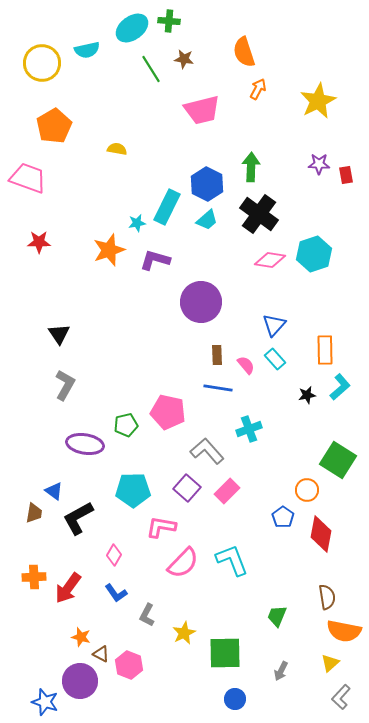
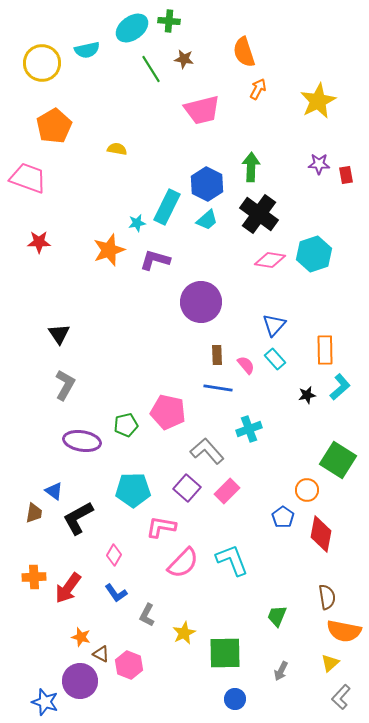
purple ellipse at (85, 444): moved 3 px left, 3 px up
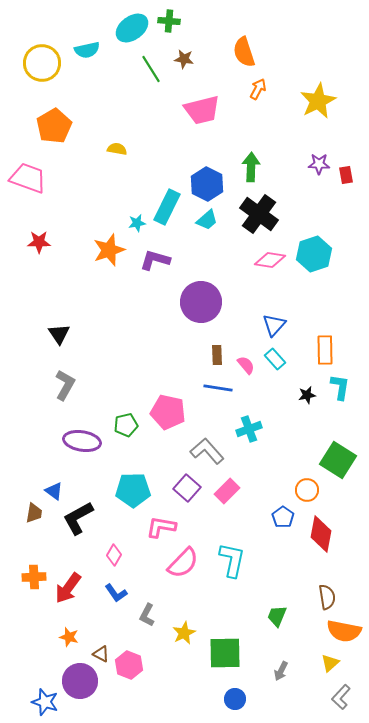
cyan L-shape at (340, 387): rotated 40 degrees counterclockwise
cyan L-shape at (232, 560): rotated 33 degrees clockwise
orange star at (81, 637): moved 12 px left
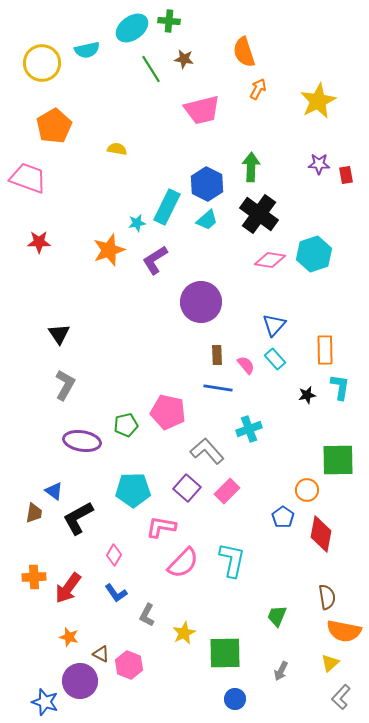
purple L-shape at (155, 260): rotated 48 degrees counterclockwise
green square at (338, 460): rotated 33 degrees counterclockwise
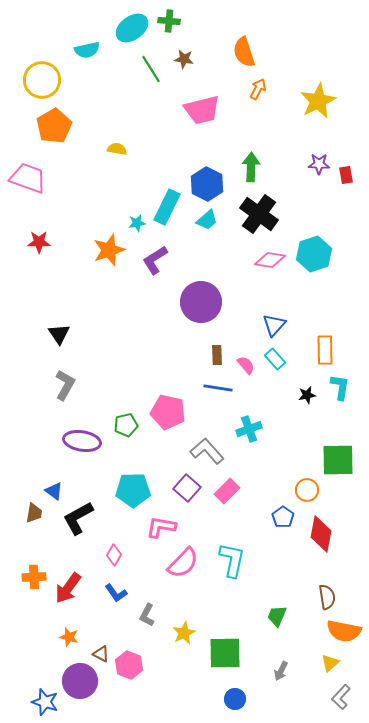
yellow circle at (42, 63): moved 17 px down
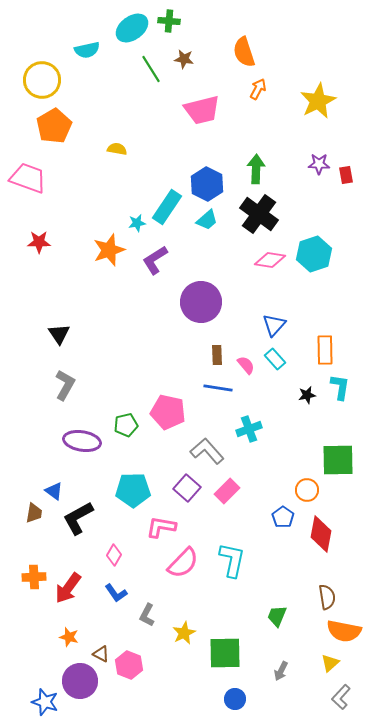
green arrow at (251, 167): moved 5 px right, 2 px down
cyan rectangle at (167, 207): rotated 8 degrees clockwise
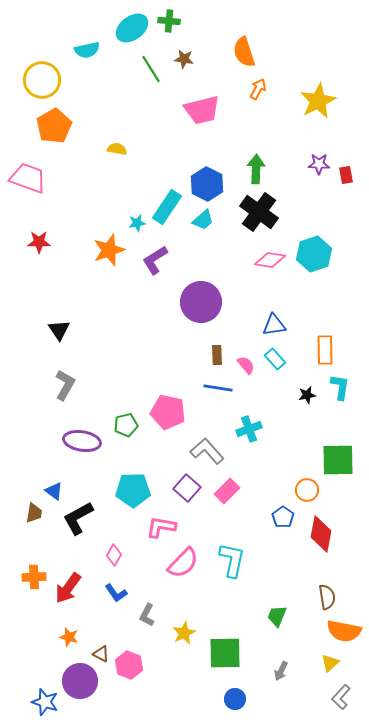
black cross at (259, 214): moved 2 px up
cyan trapezoid at (207, 220): moved 4 px left
blue triangle at (274, 325): rotated 40 degrees clockwise
black triangle at (59, 334): moved 4 px up
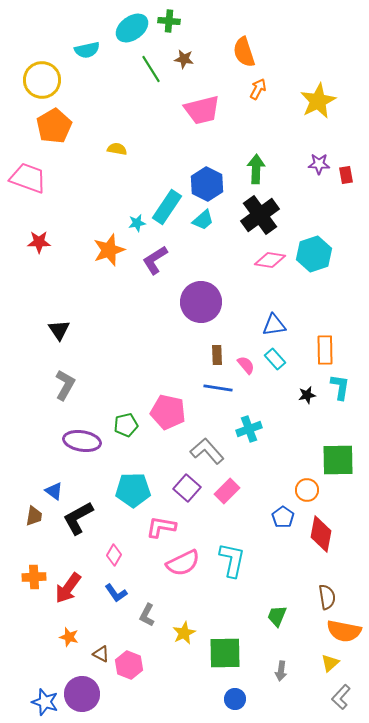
black cross at (259, 212): moved 1 px right, 3 px down; rotated 18 degrees clockwise
brown trapezoid at (34, 513): moved 3 px down
pink semicircle at (183, 563): rotated 20 degrees clockwise
gray arrow at (281, 671): rotated 18 degrees counterclockwise
purple circle at (80, 681): moved 2 px right, 13 px down
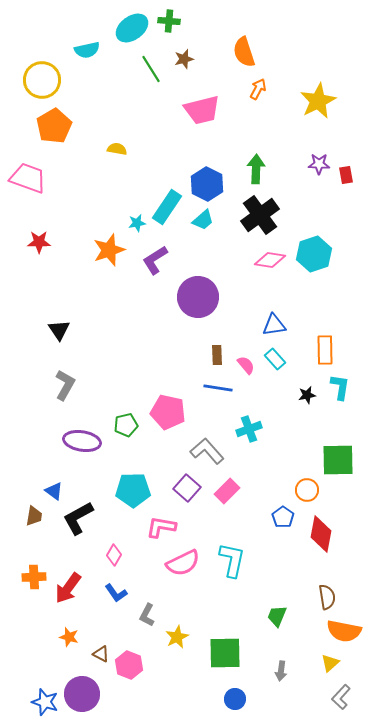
brown star at (184, 59): rotated 24 degrees counterclockwise
purple circle at (201, 302): moved 3 px left, 5 px up
yellow star at (184, 633): moved 7 px left, 4 px down
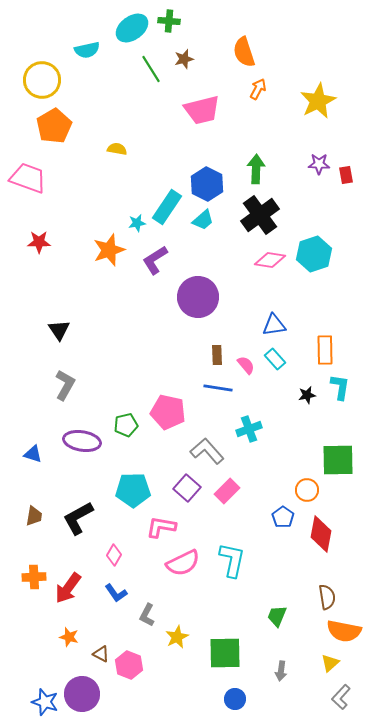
blue triangle at (54, 491): moved 21 px left, 37 px up; rotated 18 degrees counterclockwise
